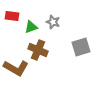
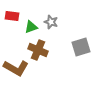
gray star: moved 2 px left
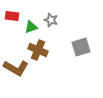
gray star: moved 2 px up
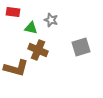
red rectangle: moved 1 px right, 4 px up
green triangle: moved 1 px down; rotated 32 degrees clockwise
brown L-shape: rotated 15 degrees counterclockwise
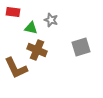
brown cross: moved 1 px left
brown L-shape: rotated 50 degrees clockwise
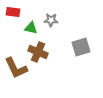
gray star: rotated 16 degrees counterclockwise
brown cross: moved 1 px right, 2 px down
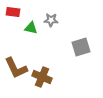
brown cross: moved 4 px right, 25 px down
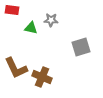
red rectangle: moved 1 px left, 2 px up
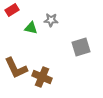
red rectangle: rotated 40 degrees counterclockwise
